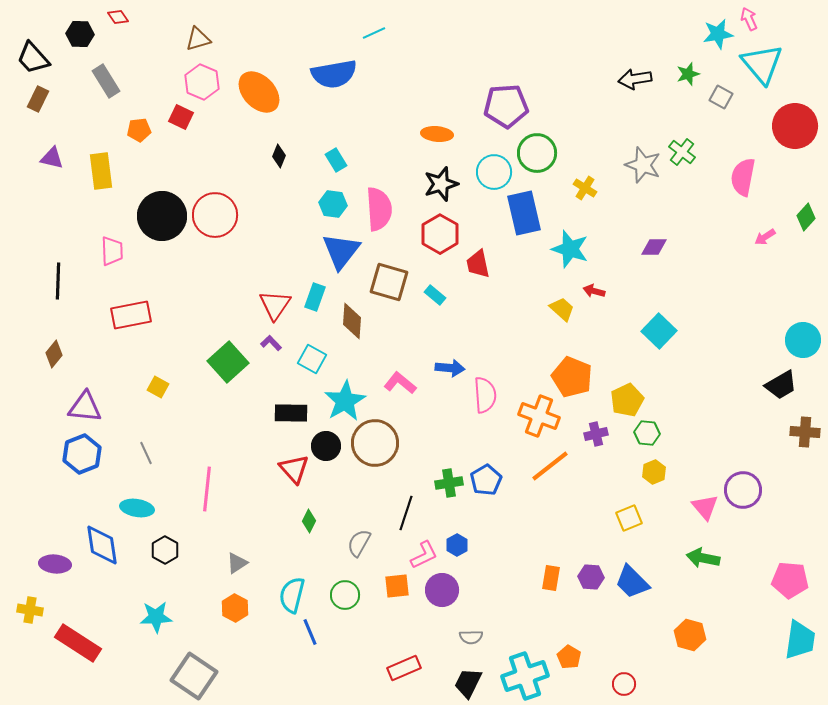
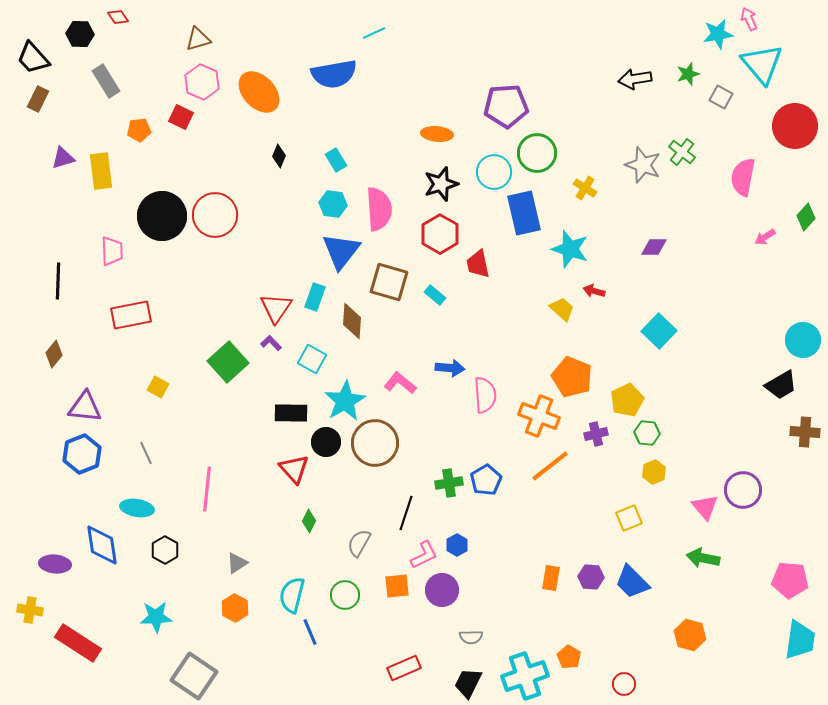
purple triangle at (52, 158): moved 11 px right; rotated 30 degrees counterclockwise
red triangle at (275, 305): moved 1 px right, 3 px down
black circle at (326, 446): moved 4 px up
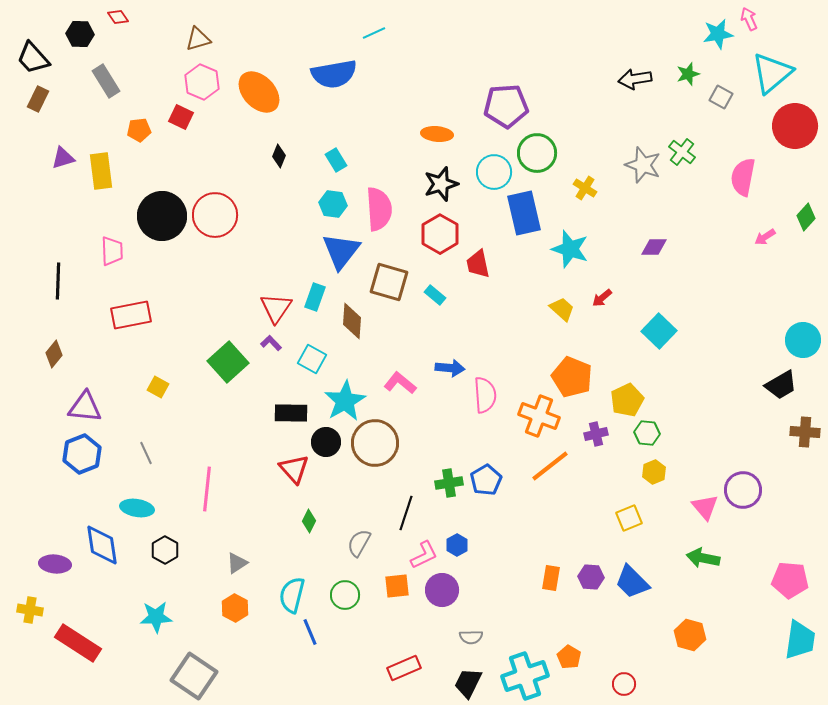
cyan triangle at (762, 64): moved 10 px right, 9 px down; rotated 30 degrees clockwise
red arrow at (594, 291): moved 8 px right, 7 px down; rotated 55 degrees counterclockwise
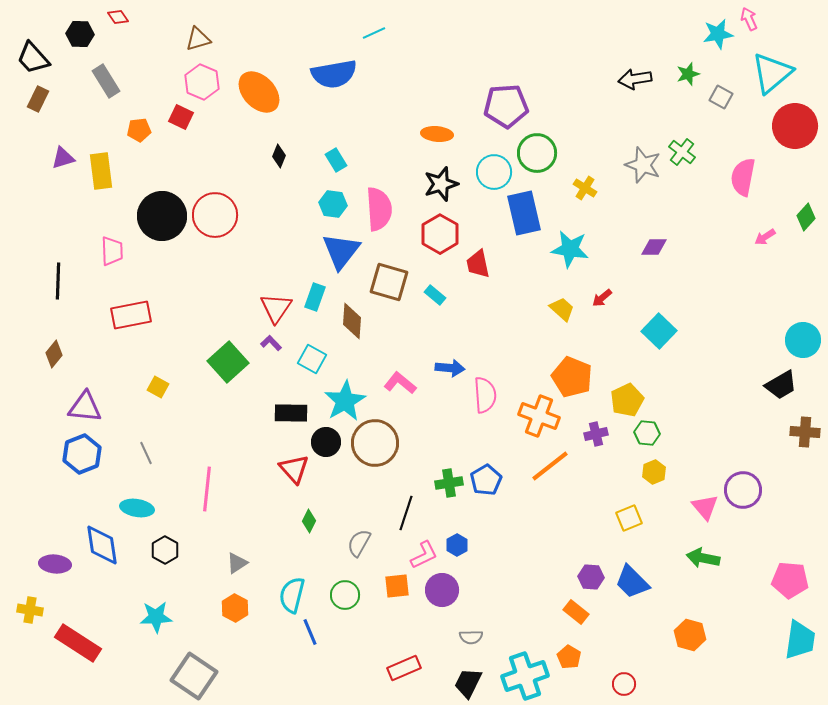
cyan star at (570, 249): rotated 9 degrees counterclockwise
orange rectangle at (551, 578): moved 25 px right, 34 px down; rotated 60 degrees counterclockwise
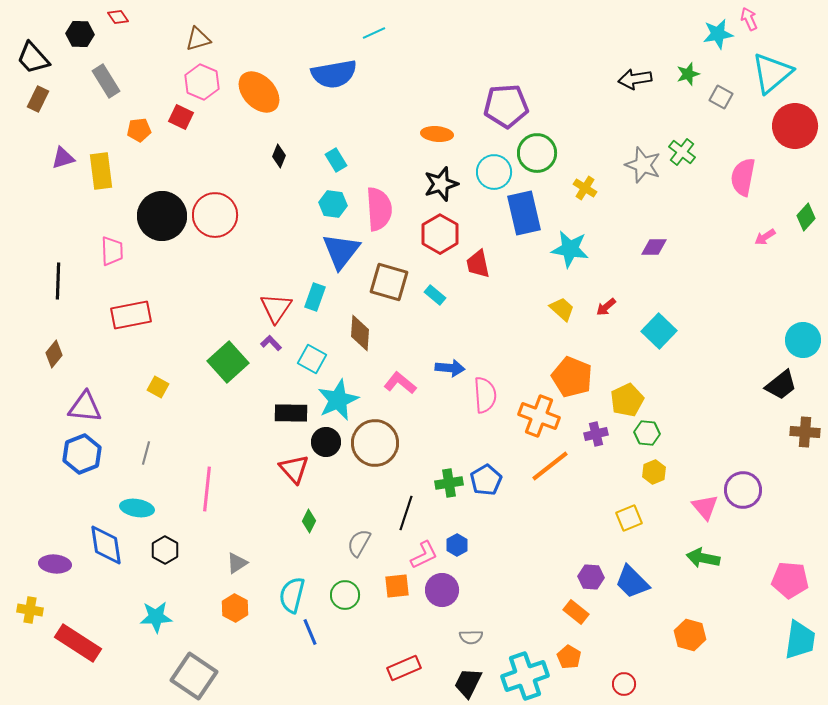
red arrow at (602, 298): moved 4 px right, 9 px down
brown diamond at (352, 321): moved 8 px right, 12 px down
black trapezoid at (781, 385): rotated 8 degrees counterclockwise
cyan star at (345, 401): moved 7 px left, 1 px up; rotated 6 degrees clockwise
gray line at (146, 453): rotated 40 degrees clockwise
blue diamond at (102, 545): moved 4 px right
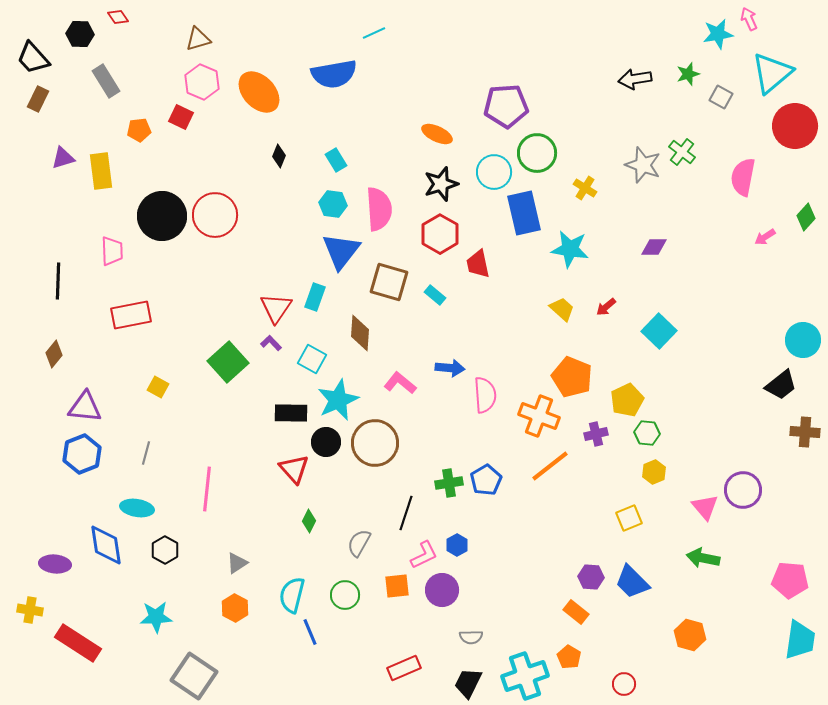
orange ellipse at (437, 134): rotated 20 degrees clockwise
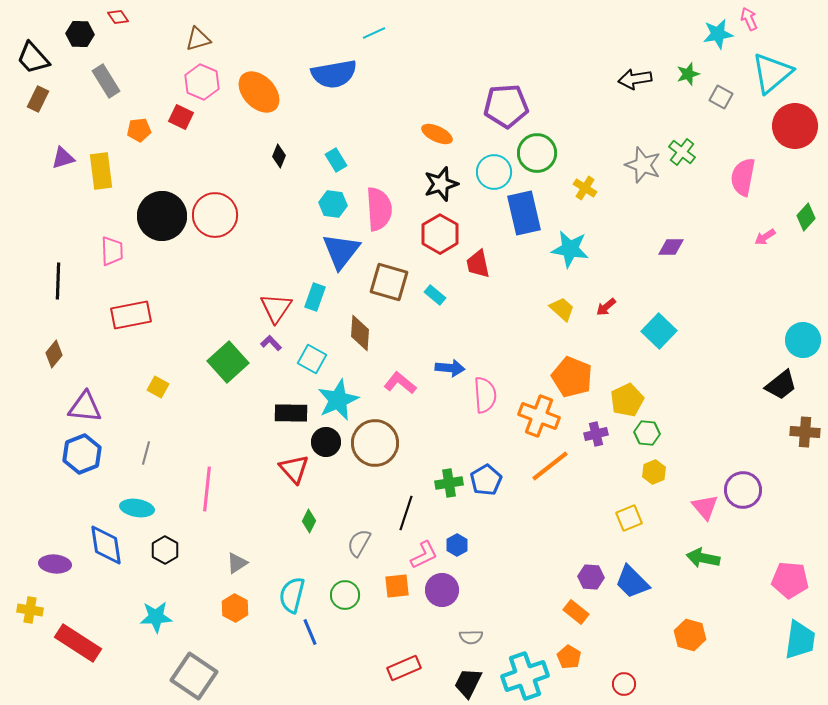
purple diamond at (654, 247): moved 17 px right
